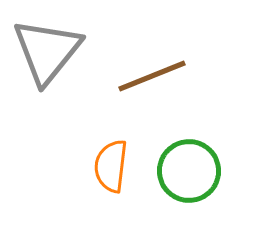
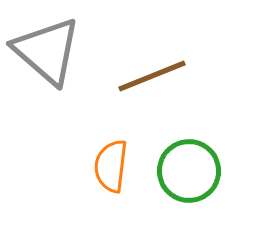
gray triangle: rotated 28 degrees counterclockwise
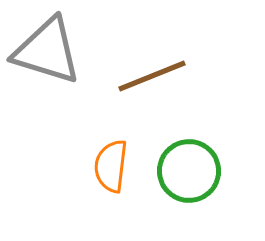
gray triangle: rotated 24 degrees counterclockwise
